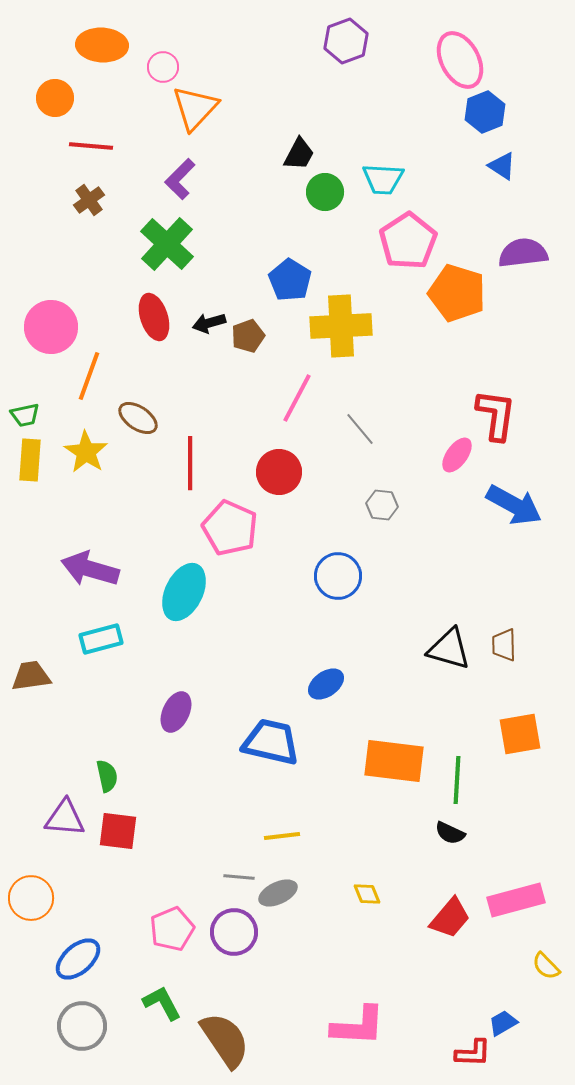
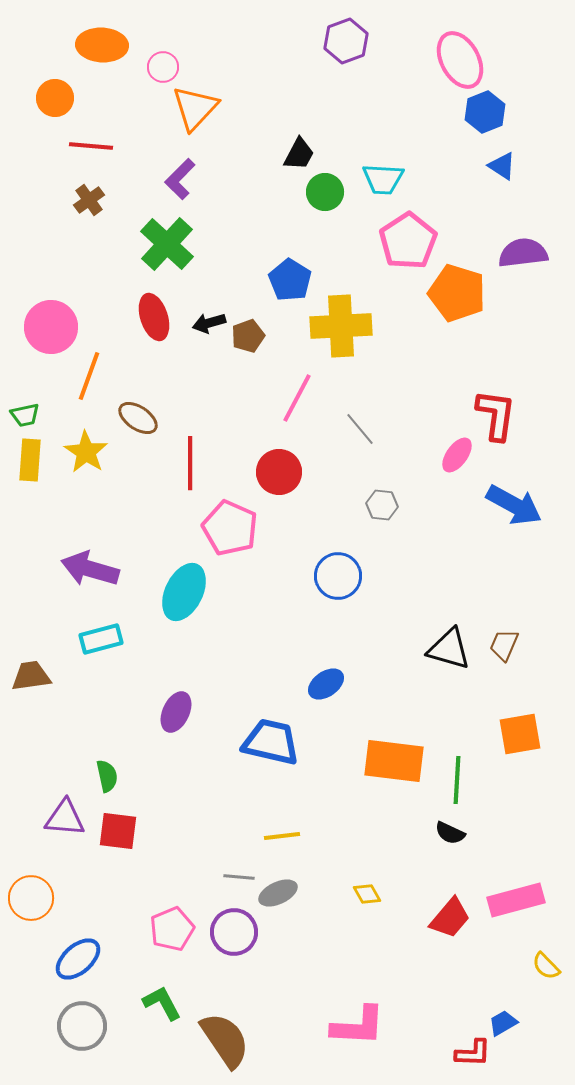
brown trapezoid at (504, 645): rotated 24 degrees clockwise
yellow diamond at (367, 894): rotated 8 degrees counterclockwise
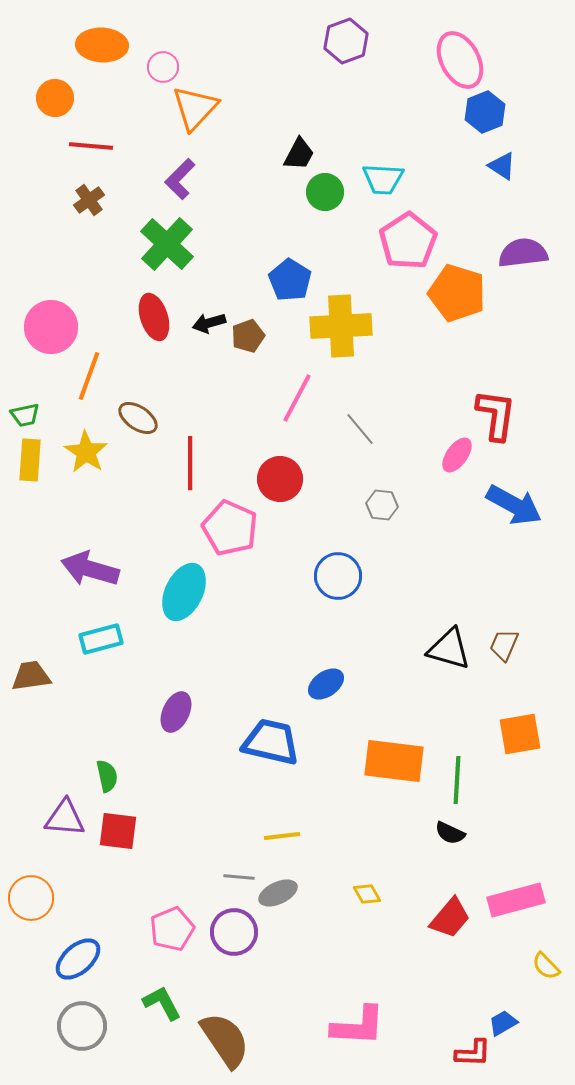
red circle at (279, 472): moved 1 px right, 7 px down
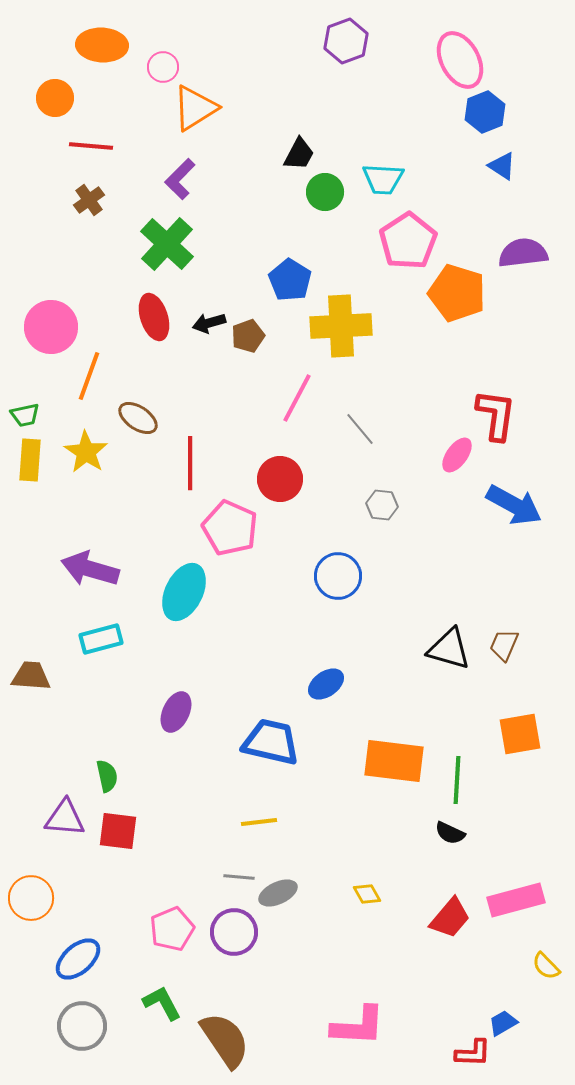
orange triangle at (195, 108): rotated 15 degrees clockwise
brown trapezoid at (31, 676): rotated 12 degrees clockwise
yellow line at (282, 836): moved 23 px left, 14 px up
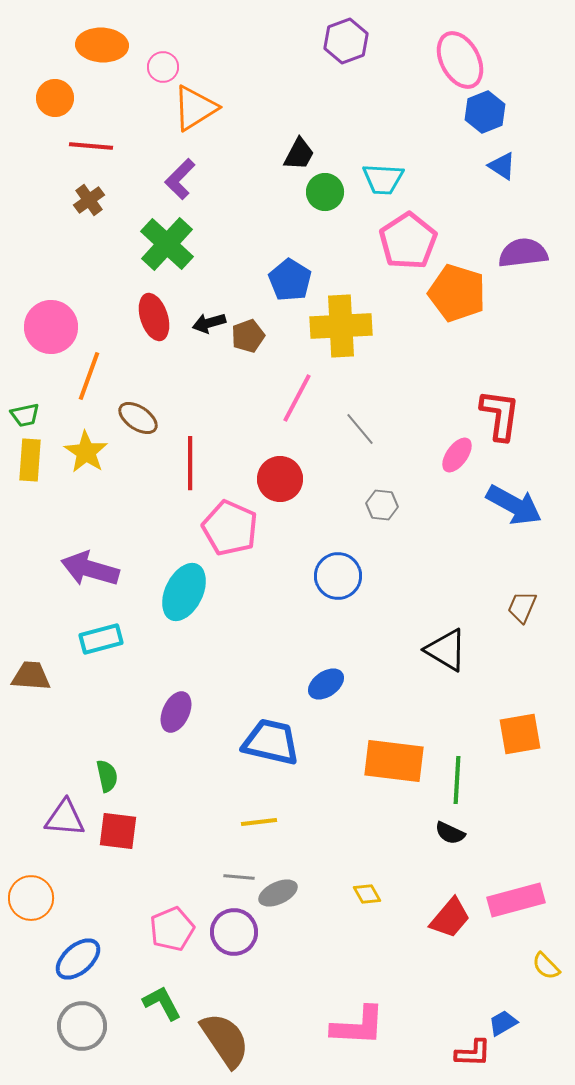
red L-shape at (496, 415): moved 4 px right
brown trapezoid at (504, 645): moved 18 px right, 38 px up
black triangle at (449, 649): moved 3 px left, 1 px down; rotated 15 degrees clockwise
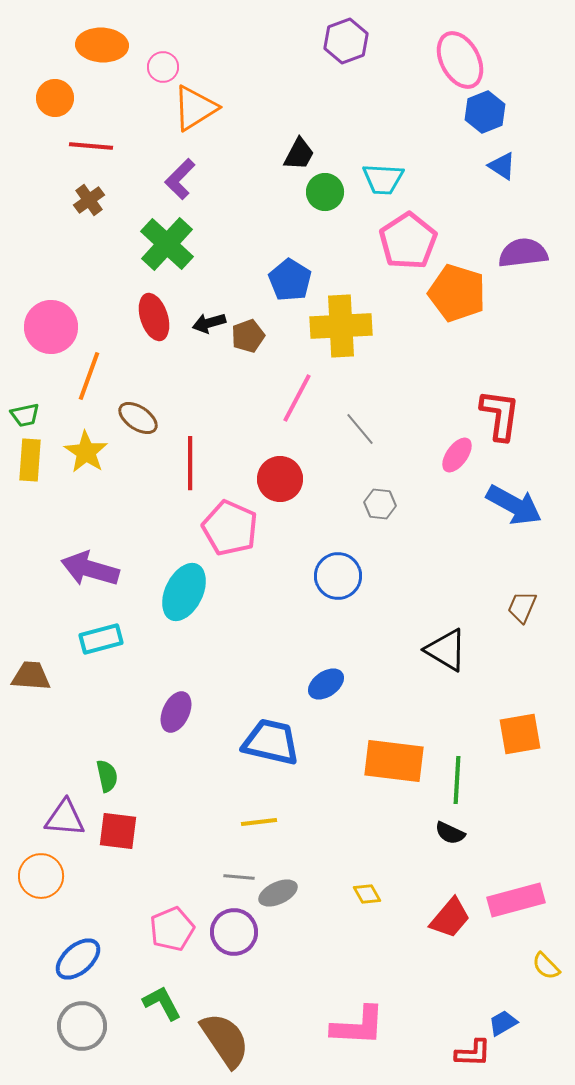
gray hexagon at (382, 505): moved 2 px left, 1 px up
orange circle at (31, 898): moved 10 px right, 22 px up
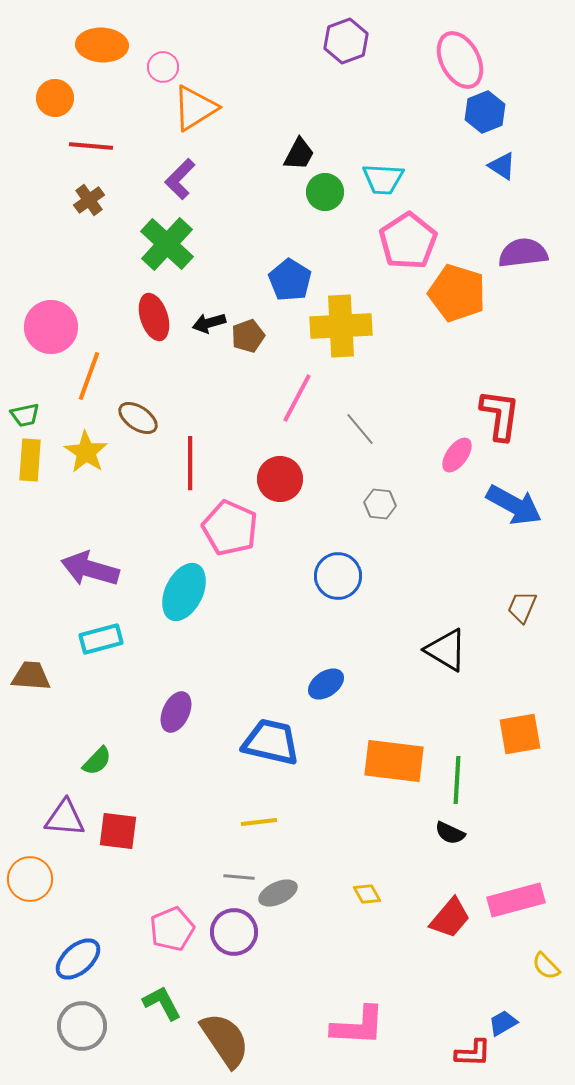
green semicircle at (107, 776): moved 10 px left, 15 px up; rotated 56 degrees clockwise
orange circle at (41, 876): moved 11 px left, 3 px down
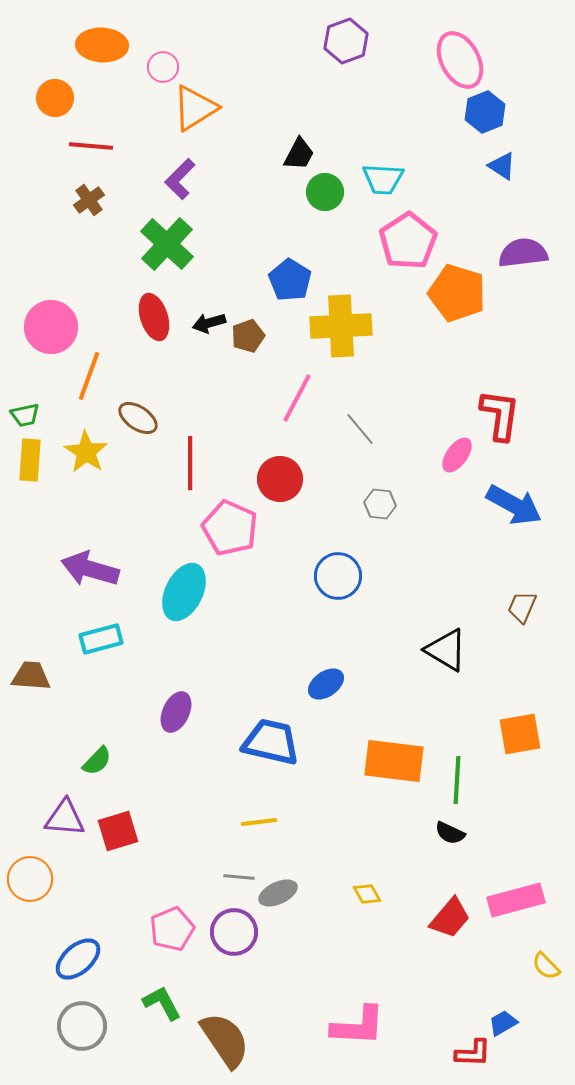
red square at (118, 831): rotated 24 degrees counterclockwise
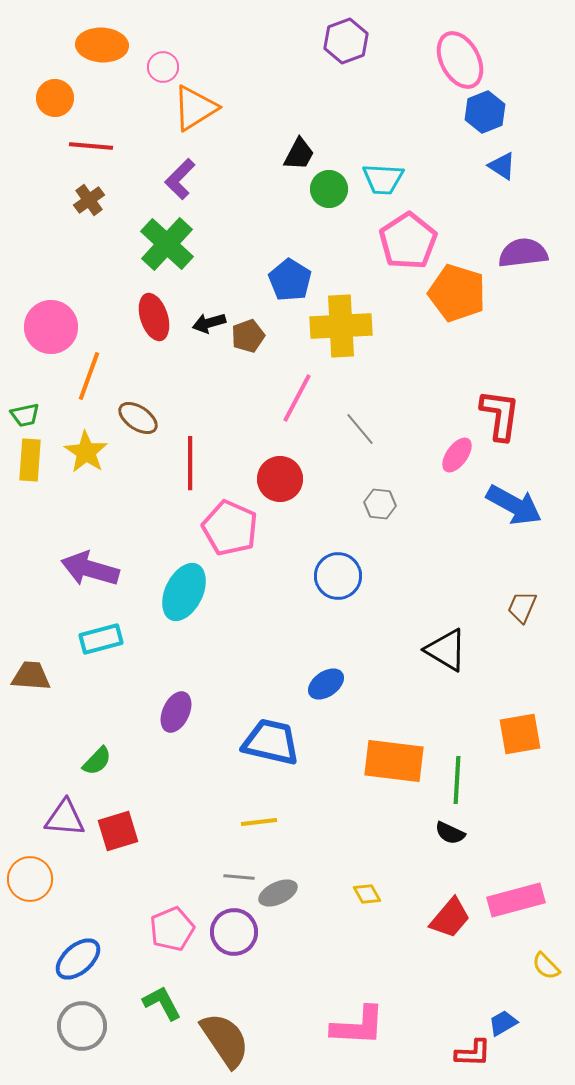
green circle at (325, 192): moved 4 px right, 3 px up
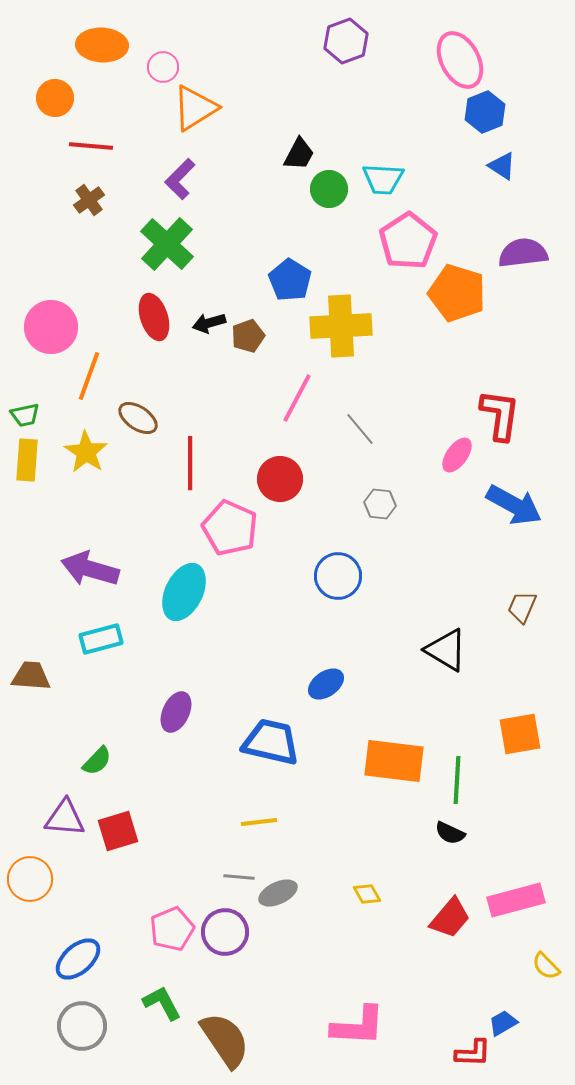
yellow rectangle at (30, 460): moved 3 px left
purple circle at (234, 932): moved 9 px left
